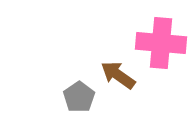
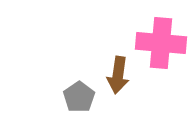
brown arrow: rotated 117 degrees counterclockwise
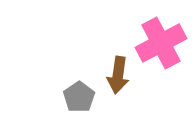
pink cross: rotated 33 degrees counterclockwise
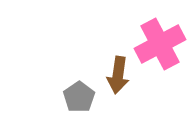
pink cross: moved 1 px left, 1 px down
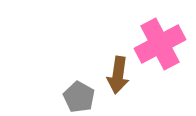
gray pentagon: rotated 8 degrees counterclockwise
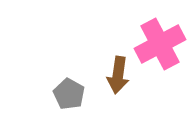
gray pentagon: moved 10 px left, 3 px up
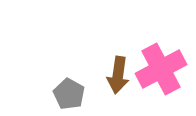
pink cross: moved 1 px right, 25 px down
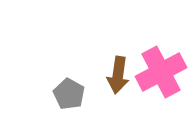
pink cross: moved 3 px down
